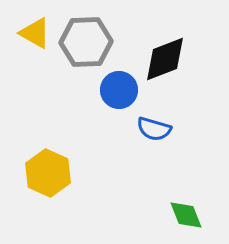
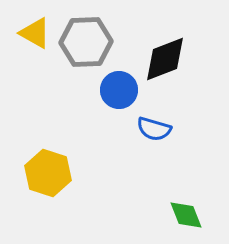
yellow hexagon: rotated 6 degrees counterclockwise
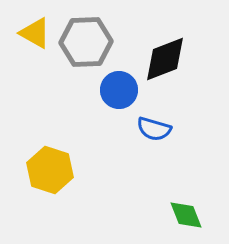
yellow hexagon: moved 2 px right, 3 px up
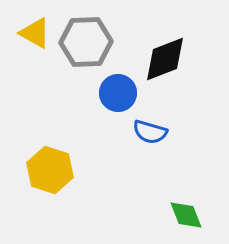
blue circle: moved 1 px left, 3 px down
blue semicircle: moved 4 px left, 3 px down
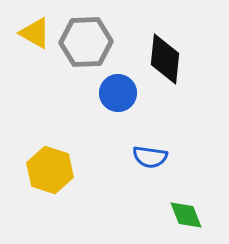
black diamond: rotated 63 degrees counterclockwise
blue semicircle: moved 25 px down; rotated 8 degrees counterclockwise
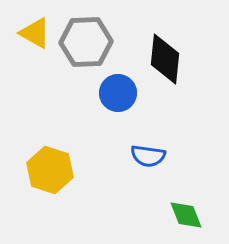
blue semicircle: moved 2 px left, 1 px up
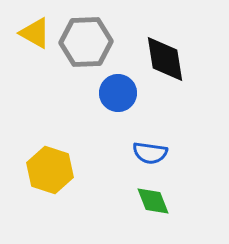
black diamond: rotated 15 degrees counterclockwise
blue semicircle: moved 2 px right, 3 px up
green diamond: moved 33 px left, 14 px up
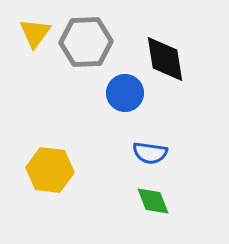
yellow triangle: rotated 36 degrees clockwise
blue circle: moved 7 px right
yellow hexagon: rotated 12 degrees counterclockwise
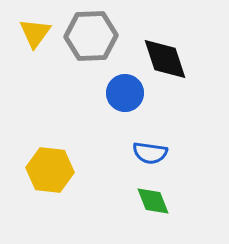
gray hexagon: moved 5 px right, 6 px up
black diamond: rotated 9 degrees counterclockwise
